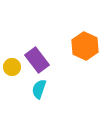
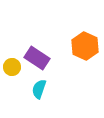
purple rectangle: moved 2 px up; rotated 20 degrees counterclockwise
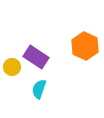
purple rectangle: moved 1 px left, 1 px up
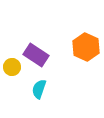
orange hexagon: moved 1 px right, 1 px down
purple rectangle: moved 2 px up
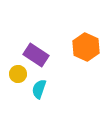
yellow circle: moved 6 px right, 7 px down
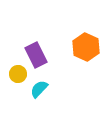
purple rectangle: rotated 30 degrees clockwise
cyan semicircle: rotated 24 degrees clockwise
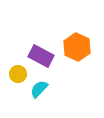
orange hexagon: moved 9 px left
purple rectangle: moved 5 px right, 1 px down; rotated 35 degrees counterclockwise
